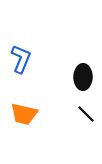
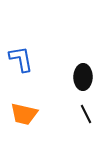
blue L-shape: rotated 32 degrees counterclockwise
black line: rotated 18 degrees clockwise
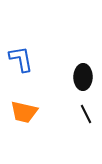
orange trapezoid: moved 2 px up
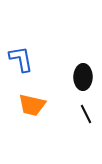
orange trapezoid: moved 8 px right, 7 px up
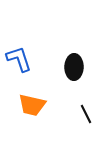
blue L-shape: moved 2 px left; rotated 8 degrees counterclockwise
black ellipse: moved 9 px left, 10 px up
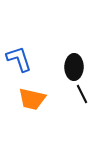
orange trapezoid: moved 6 px up
black line: moved 4 px left, 20 px up
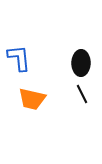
blue L-shape: moved 1 px up; rotated 12 degrees clockwise
black ellipse: moved 7 px right, 4 px up
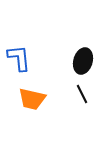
black ellipse: moved 2 px right, 2 px up; rotated 15 degrees clockwise
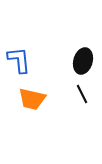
blue L-shape: moved 2 px down
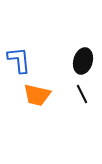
orange trapezoid: moved 5 px right, 4 px up
